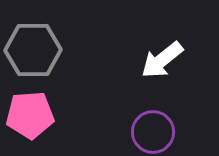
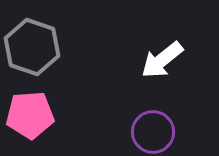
gray hexagon: moved 1 px left, 3 px up; rotated 20 degrees clockwise
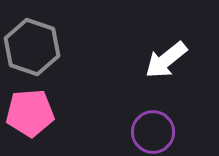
white arrow: moved 4 px right
pink pentagon: moved 2 px up
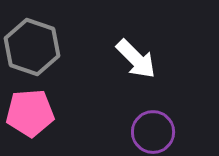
white arrow: moved 30 px left, 1 px up; rotated 96 degrees counterclockwise
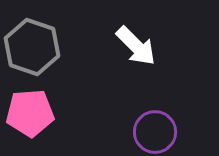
white arrow: moved 13 px up
purple circle: moved 2 px right
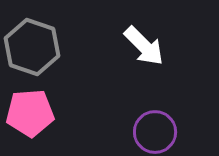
white arrow: moved 8 px right
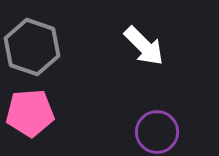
purple circle: moved 2 px right
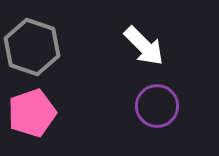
pink pentagon: moved 2 px right; rotated 15 degrees counterclockwise
purple circle: moved 26 px up
